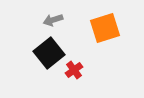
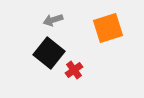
orange square: moved 3 px right
black square: rotated 12 degrees counterclockwise
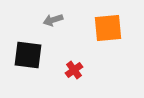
orange square: rotated 12 degrees clockwise
black square: moved 21 px left, 2 px down; rotated 32 degrees counterclockwise
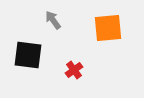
gray arrow: rotated 72 degrees clockwise
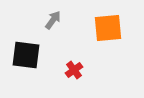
gray arrow: rotated 72 degrees clockwise
black square: moved 2 px left
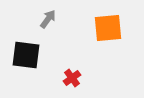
gray arrow: moved 5 px left, 1 px up
red cross: moved 2 px left, 8 px down
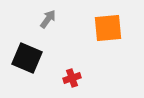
black square: moved 1 px right, 3 px down; rotated 16 degrees clockwise
red cross: rotated 18 degrees clockwise
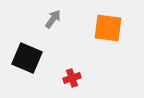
gray arrow: moved 5 px right
orange square: rotated 12 degrees clockwise
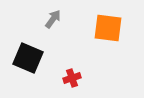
black square: moved 1 px right
